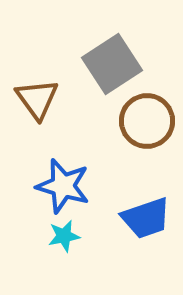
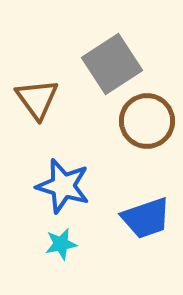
cyan star: moved 3 px left, 8 px down
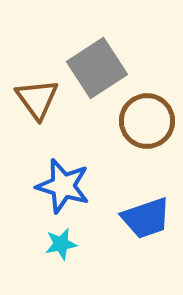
gray square: moved 15 px left, 4 px down
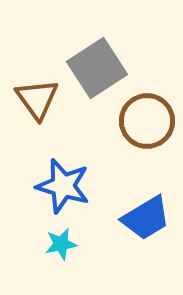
blue trapezoid: rotated 12 degrees counterclockwise
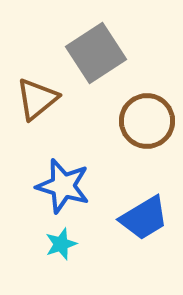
gray square: moved 1 px left, 15 px up
brown triangle: rotated 27 degrees clockwise
blue trapezoid: moved 2 px left
cyan star: rotated 8 degrees counterclockwise
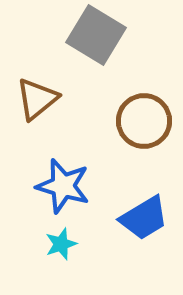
gray square: moved 18 px up; rotated 26 degrees counterclockwise
brown circle: moved 3 px left
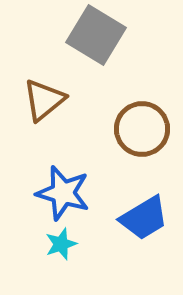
brown triangle: moved 7 px right, 1 px down
brown circle: moved 2 px left, 8 px down
blue star: moved 7 px down
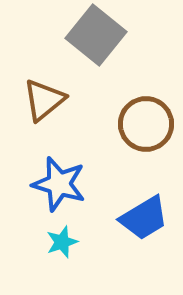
gray square: rotated 8 degrees clockwise
brown circle: moved 4 px right, 5 px up
blue star: moved 4 px left, 9 px up
cyan star: moved 1 px right, 2 px up
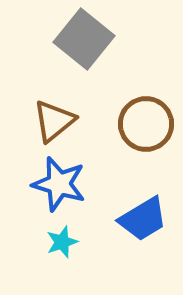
gray square: moved 12 px left, 4 px down
brown triangle: moved 10 px right, 21 px down
blue trapezoid: moved 1 px left, 1 px down
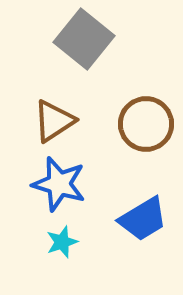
brown triangle: rotated 6 degrees clockwise
